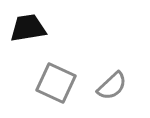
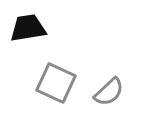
gray semicircle: moved 3 px left, 6 px down
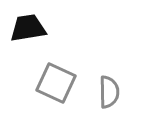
gray semicircle: rotated 48 degrees counterclockwise
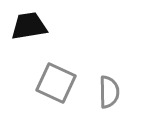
black trapezoid: moved 1 px right, 2 px up
